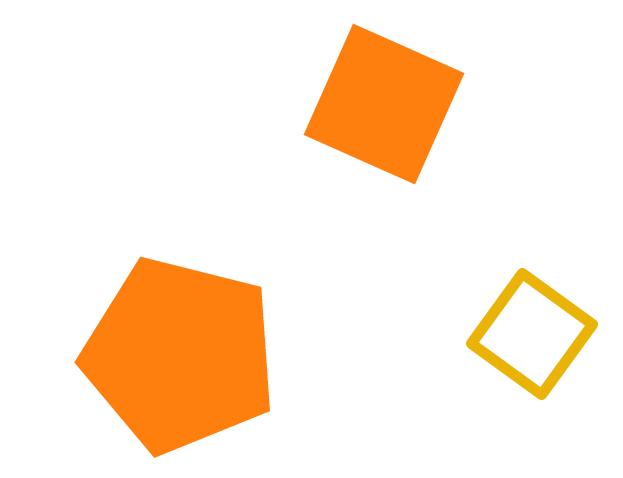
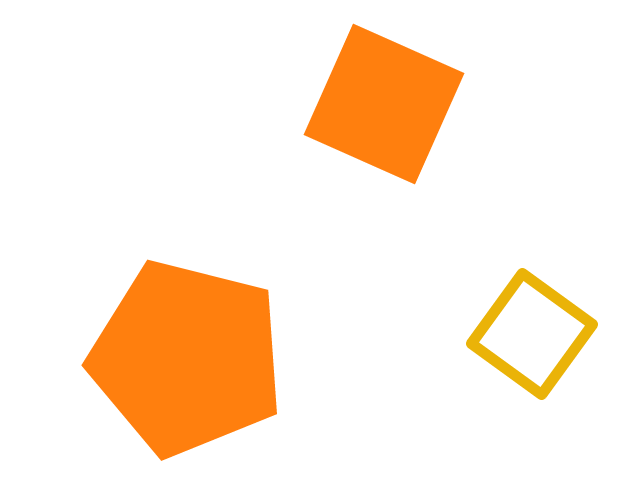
orange pentagon: moved 7 px right, 3 px down
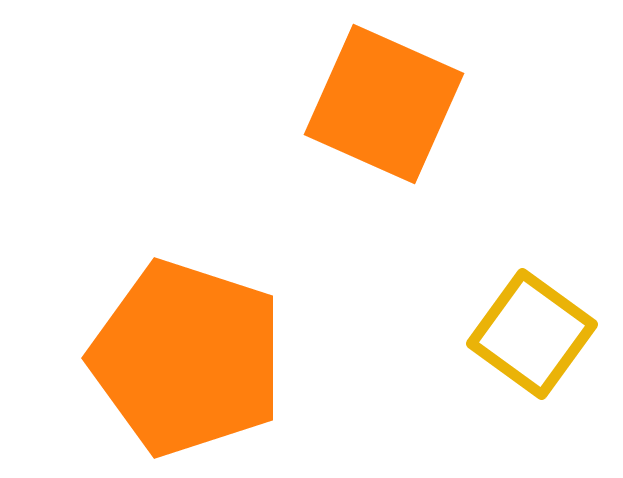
orange pentagon: rotated 4 degrees clockwise
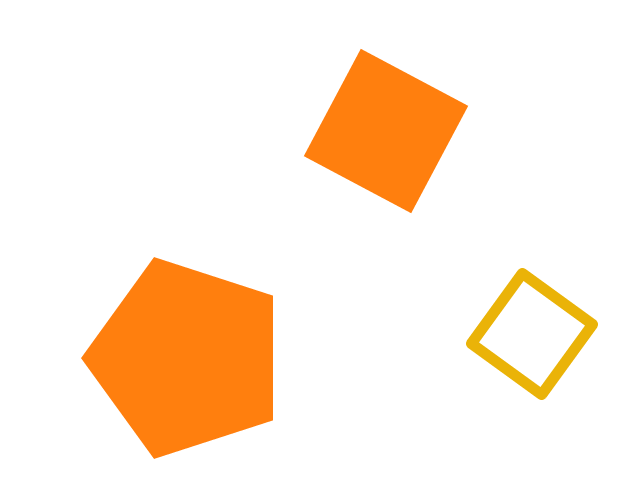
orange square: moved 2 px right, 27 px down; rotated 4 degrees clockwise
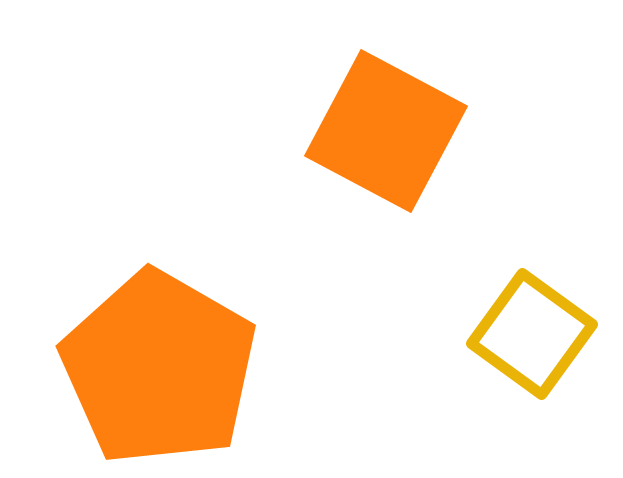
orange pentagon: moved 28 px left, 10 px down; rotated 12 degrees clockwise
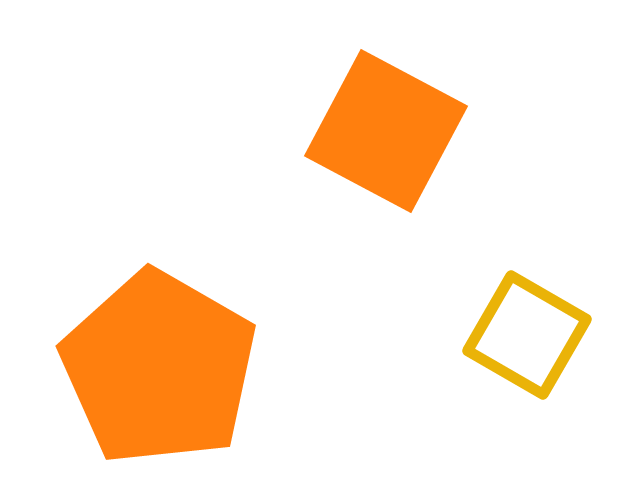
yellow square: moved 5 px left, 1 px down; rotated 6 degrees counterclockwise
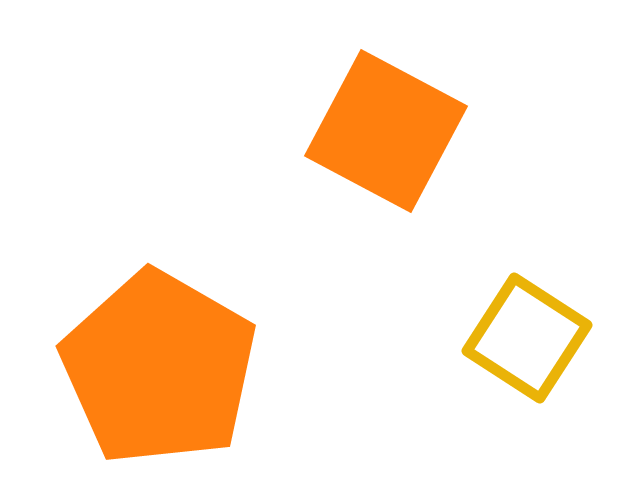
yellow square: moved 3 px down; rotated 3 degrees clockwise
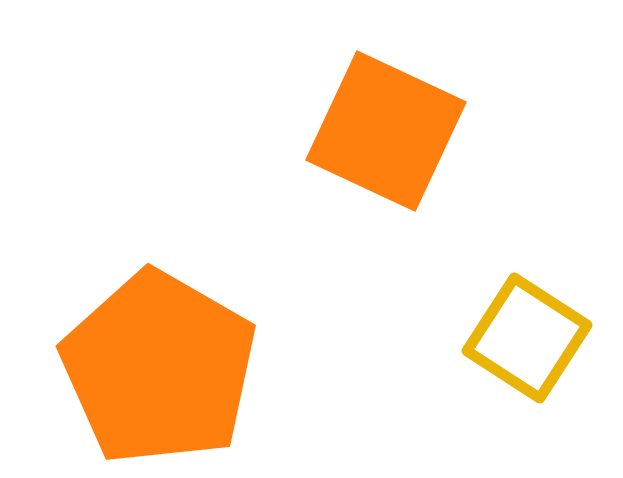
orange square: rotated 3 degrees counterclockwise
